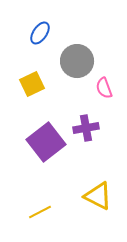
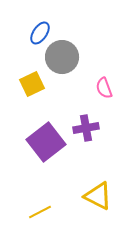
gray circle: moved 15 px left, 4 px up
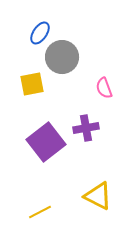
yellow square: rotated 15 degrees clockwise
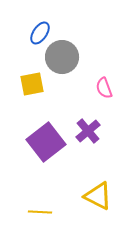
purple cross: moved 2 px right, 3 px down; rotated 30 degrees counterclockwise
yellow line: rotated 30 degrees clockwise
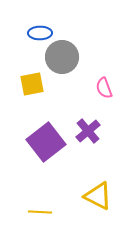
blue ellipse: rotated 55 degrees clockwise
